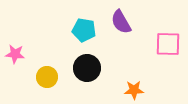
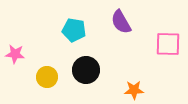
cyan pentagon: moved 10 px left
black circle: moved 1 px left, 2 px down
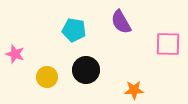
pink star: rotated 12 degrees clockwise
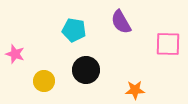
yellow circle: moved 3 px left, 4 px down
orange star: moved 1 px right
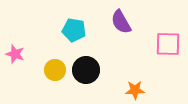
yellow circle: moved 11 px right, 11 px up
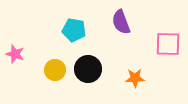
purple semicircle: rotated 10 degrees clockwise
black circle: moved 2 px right, 1 px up
orange star: moved 12 px up
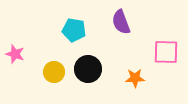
pink square: moved 2 px left, 8 px down
yellow circle: moved 1 px left, 2 px down
